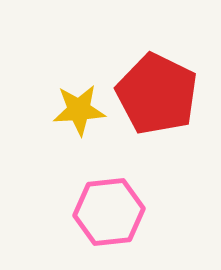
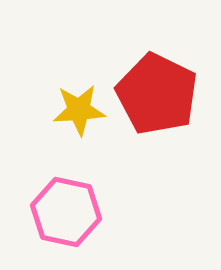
pink hexagon: moved 43 px left; rotated 18 degrees clockwise
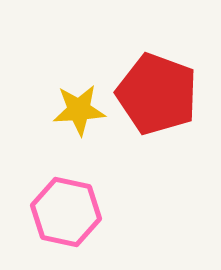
red pentagon: rotated 6 degrees counterclockwise
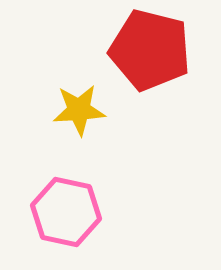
red pentagon: moved 7 px left, 44 px up; rotated 6 degrees counterclockwise
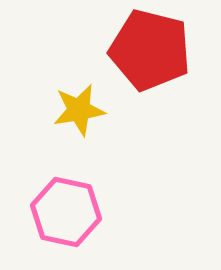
yellow star: rotated 6 degrees counterclockwise
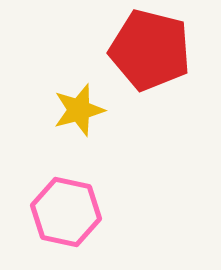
yellow star: rotated 6 degrees counterclockwise
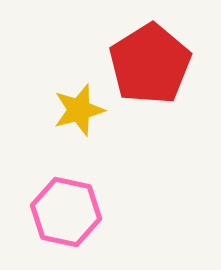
red pentagon: moved 14 px down; rotated 26 degrees clockwise
